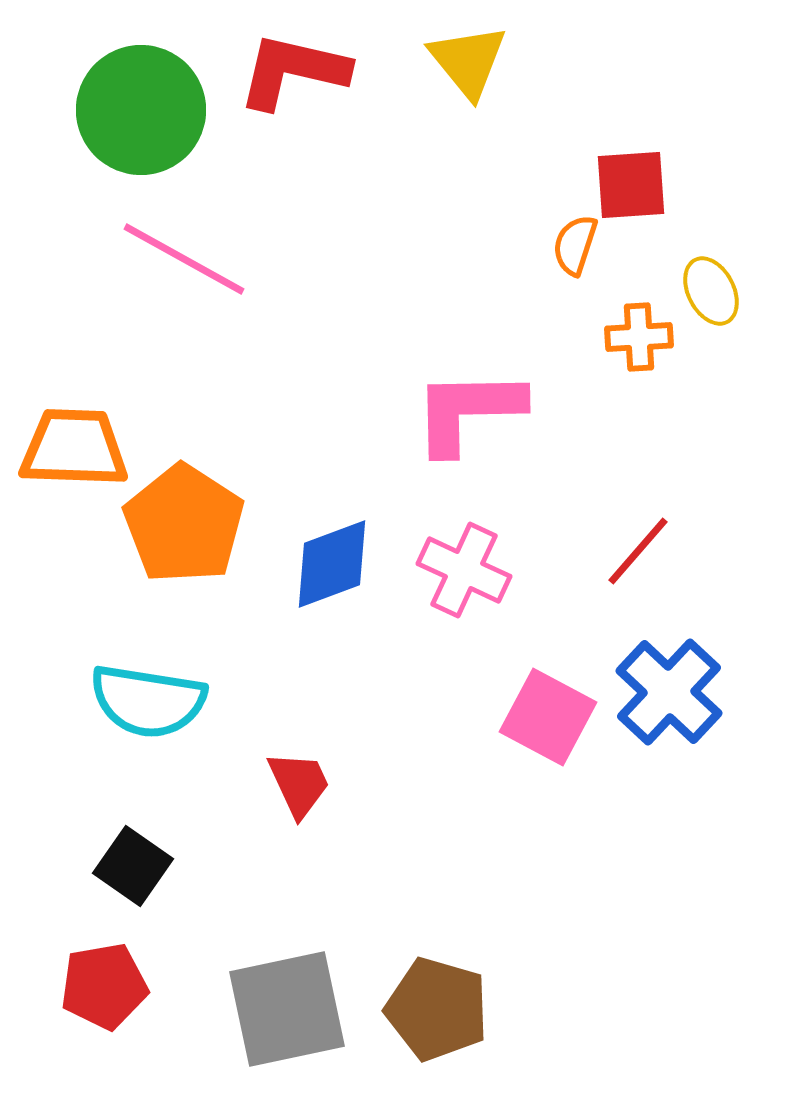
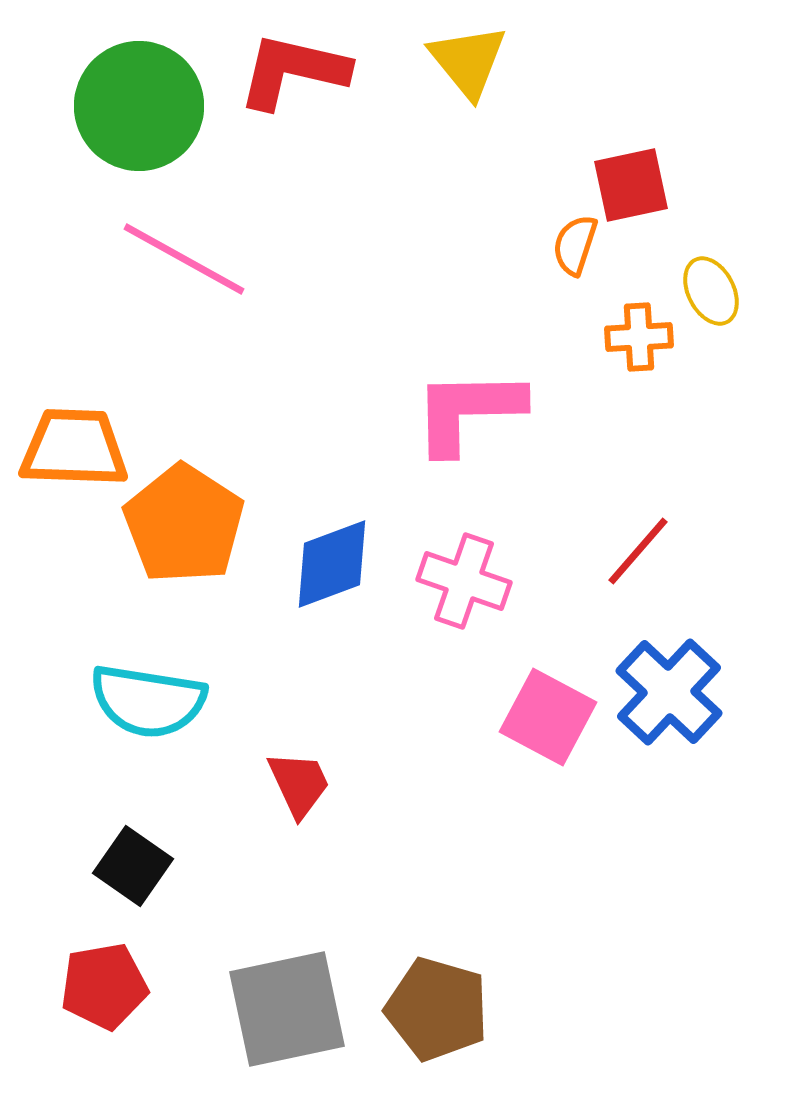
green circle: moved 2 px left, 4 px up
red square: rotated 8 degrees counterclockwise
pink cross: moved 11 px down; rotated 6 degrees counterclockwise
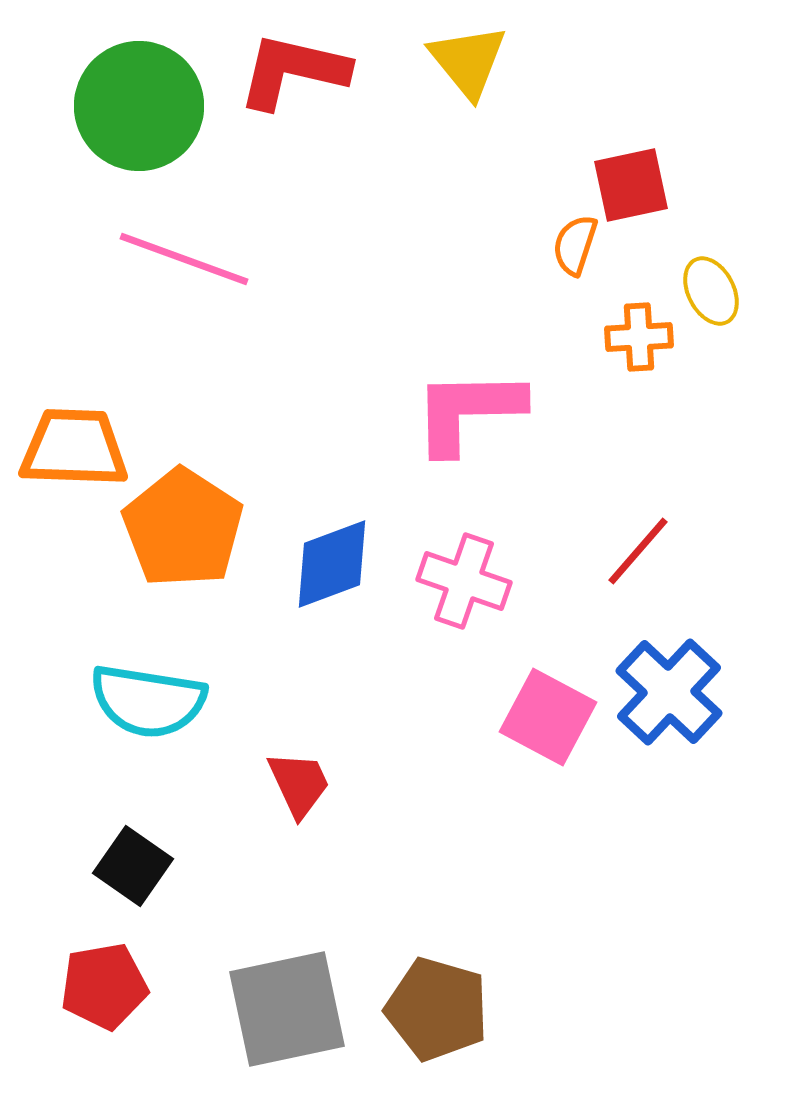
pink line: rotated 9 degrees counterclockwise
orange pentagon: moved 1 px left, 4 px down
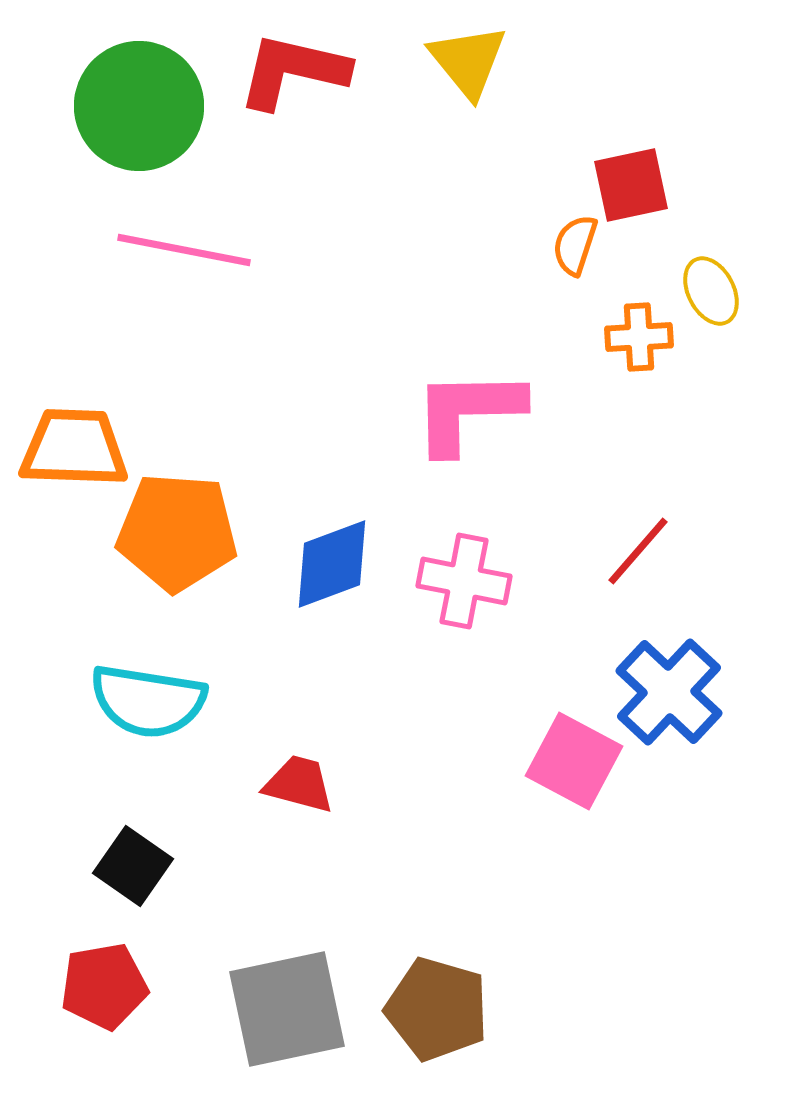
pink line: moved 9 px up; rotated 9 degrees counterclockwise
orange pentagon: moved 6 px left, 4 px down; rotated 29 degrees counterclockwise
pink cross: rotated 8 degrees counterclockwise
pink square: moved 26 px right, 44 px down
red trapezoid: rotated 50 degrees counterclockwise
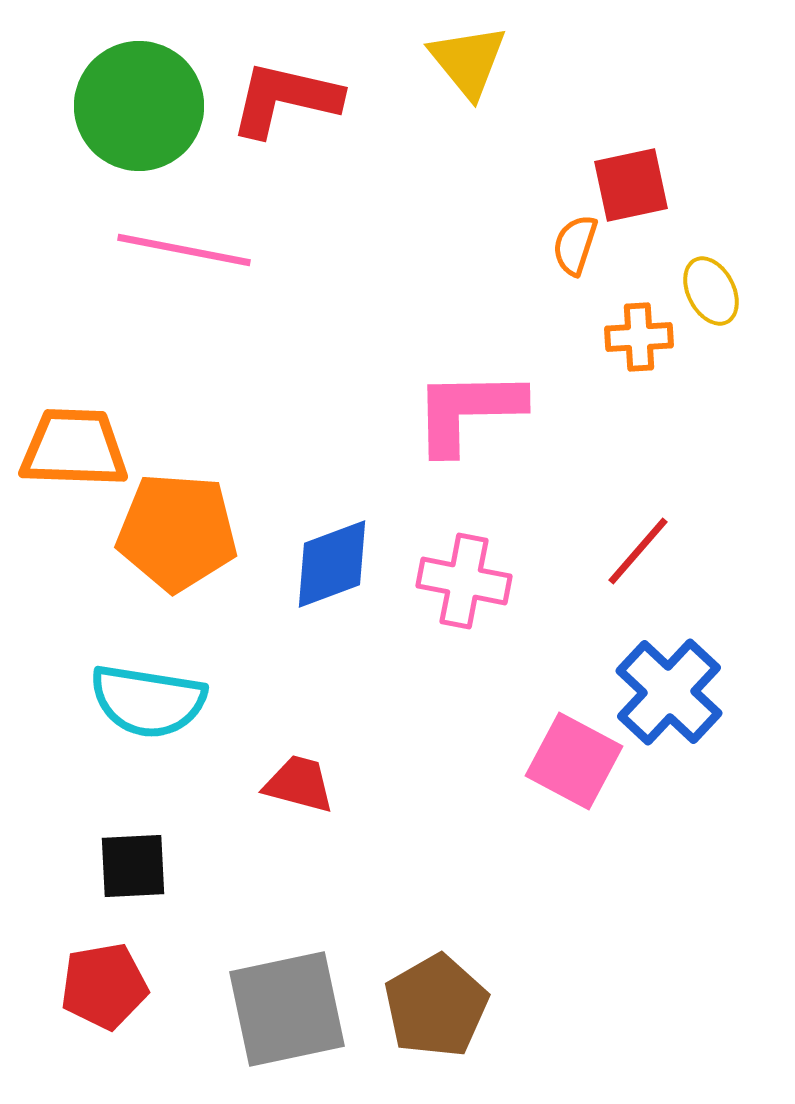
red L-shape: moved 8 px left, 28 px down
black square: rotated 38 degrees counterclockwise
brown pentagon: moved 1 px left, 3 px up; rotated 26 degrees clockwise
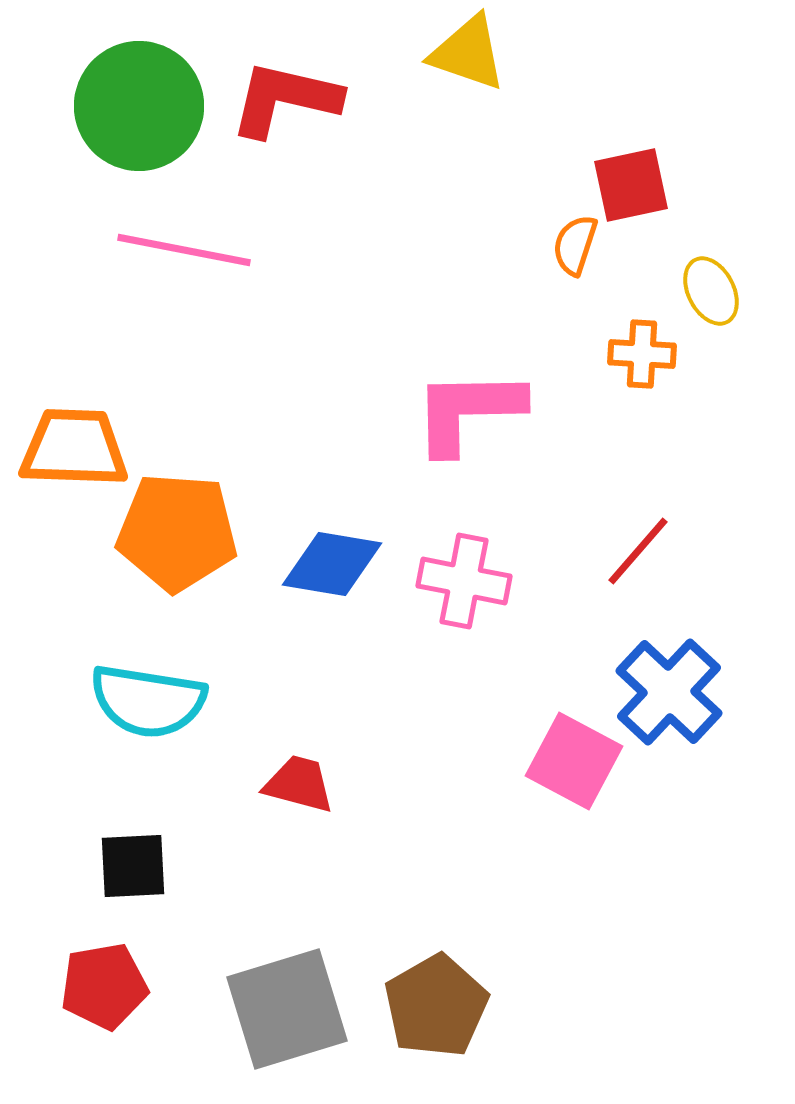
yellow triangle: moved 8 px up; rotated 32 degrees counterclockwise
orange cross: moved 3 px right, 17 px down; rotated 6 degrees clockwise
blue diamond: rotated 30 degrees clockwise
gray square: rotated 5 degrees counterclockwise
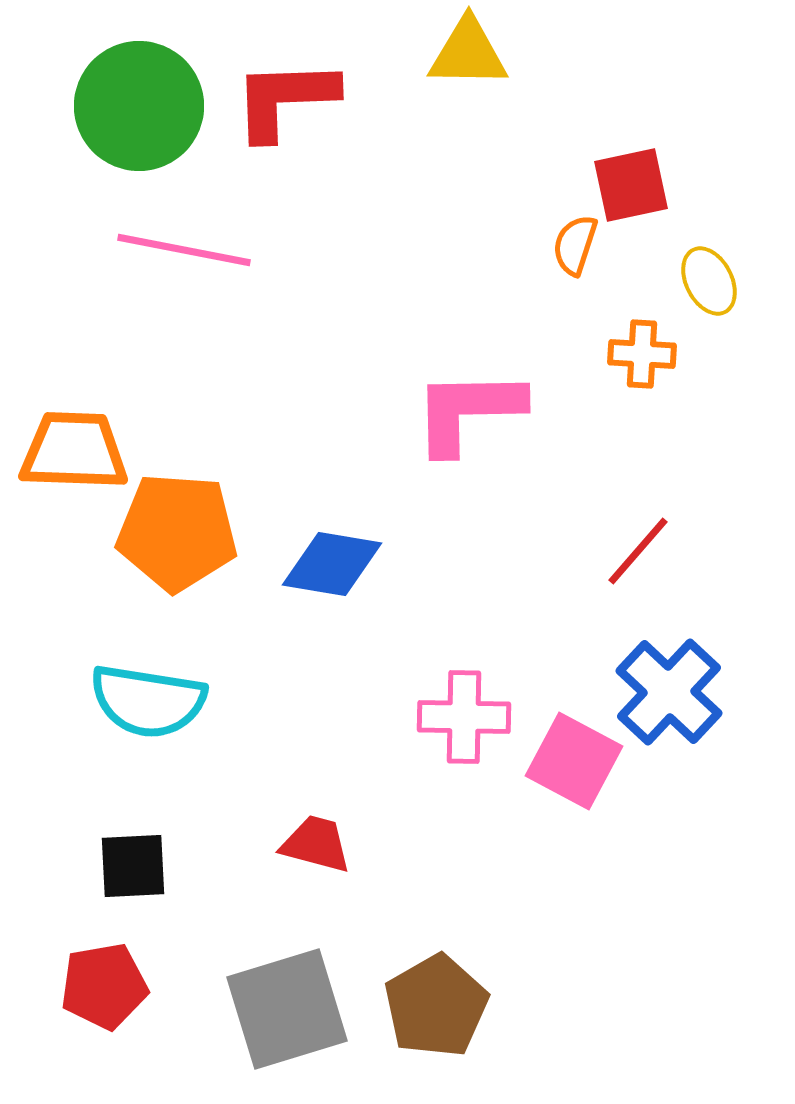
yellow triangle: rotated 18 degrees counterclockwise
red L-shape: rotated 15 degrees counterclockwise
yellow ellipse: moved 2 px left, 10 px up
orange trapezoid: moved 3 px down
pink cross: moved 136 px down; rotated 10 degrees counterclockwise
red trapezoid: moved 17 px right, 60 px down
